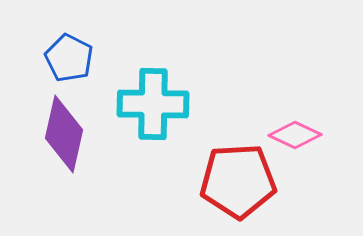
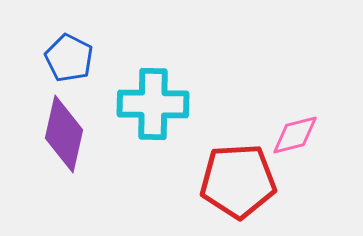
pink diamond: rotated 39 degrees counterclockwise
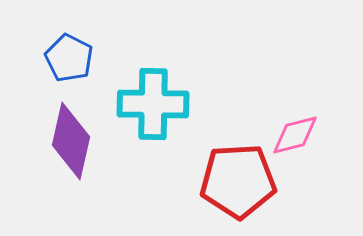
purple diamond: moved 7 px right, 7 px down
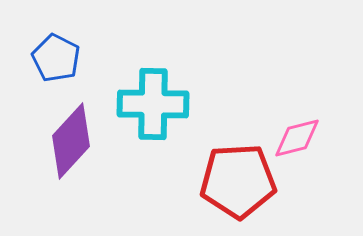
blue pentagon: moved 13 px left
pink diamond: moved 2 px right, 3 px down
purple diamond: rotated 30 degrees clockwise
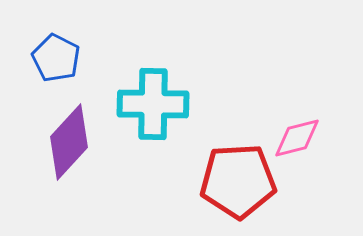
purple diamond: moved 2 px left, 1 px down
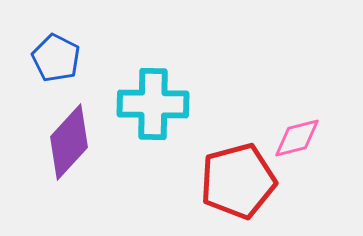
red pentagon: rotated 12 degrees counterclockwise
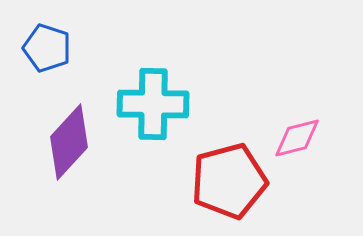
blue pentagon: moved 9 px left, 10 px up; rotated 9 degrees counterclockwise
red pentagon: moved 9 px left
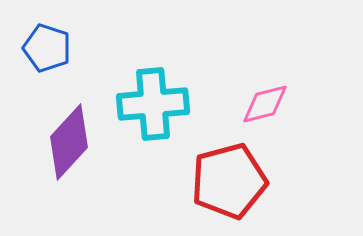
cyan cross: rotated 6 degrees counterclockwise
pink diamond: moved 32 px left, 34 px up
